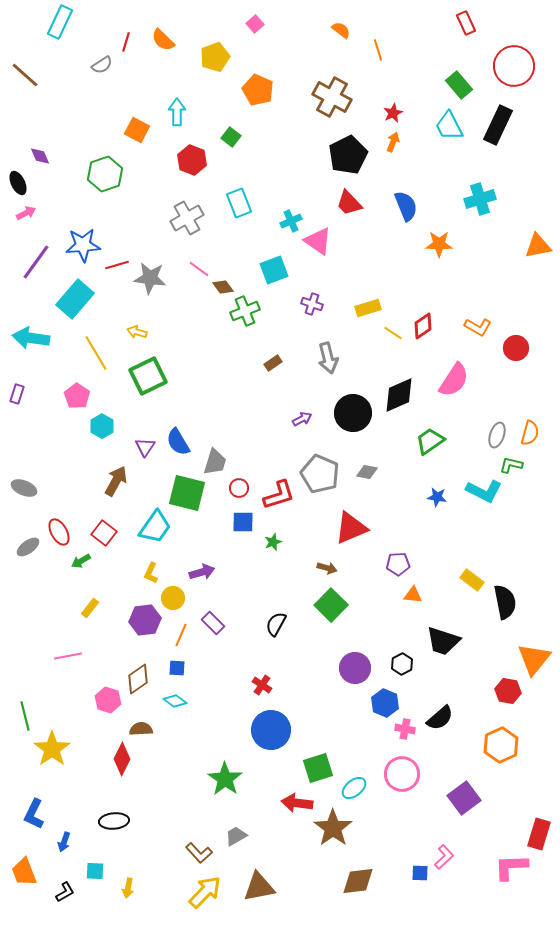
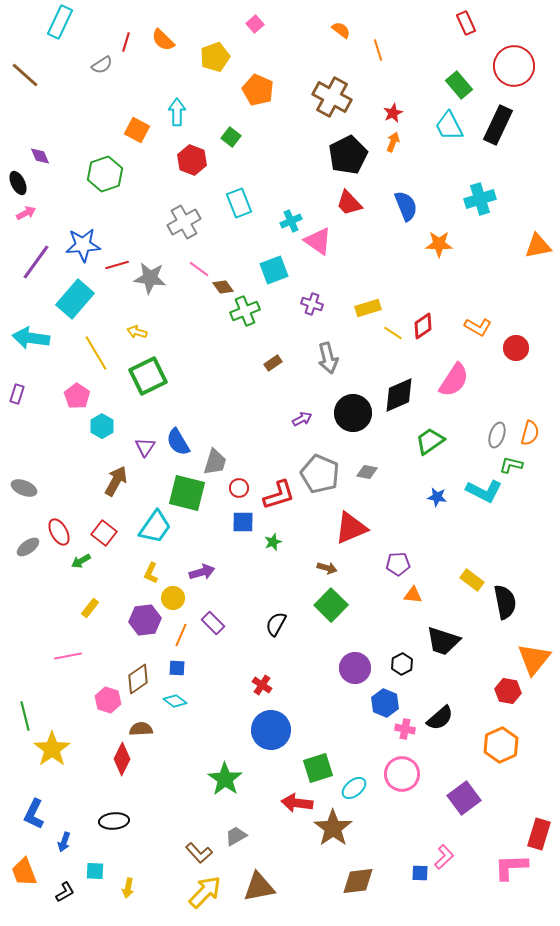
gray cross at (187, 218): moved 3 px left, 4 px down
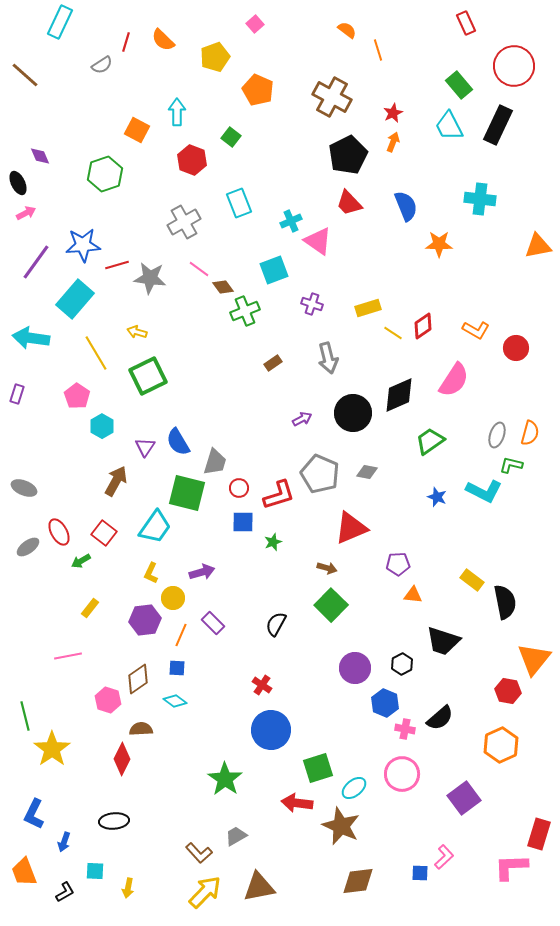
orange semicircle at (341, 30): moved 6 px right
cyan cross at (480, 199): rotated 24 degrees clockwise
orange L-shape at (478, 327): moved 2 px left, 3 px down
blue star at (437, 497): rotated 12 degrees clockwise
brown star at (333, 828): moved 8 px right, 2 px up; rotated 12 degrees counterclockwise
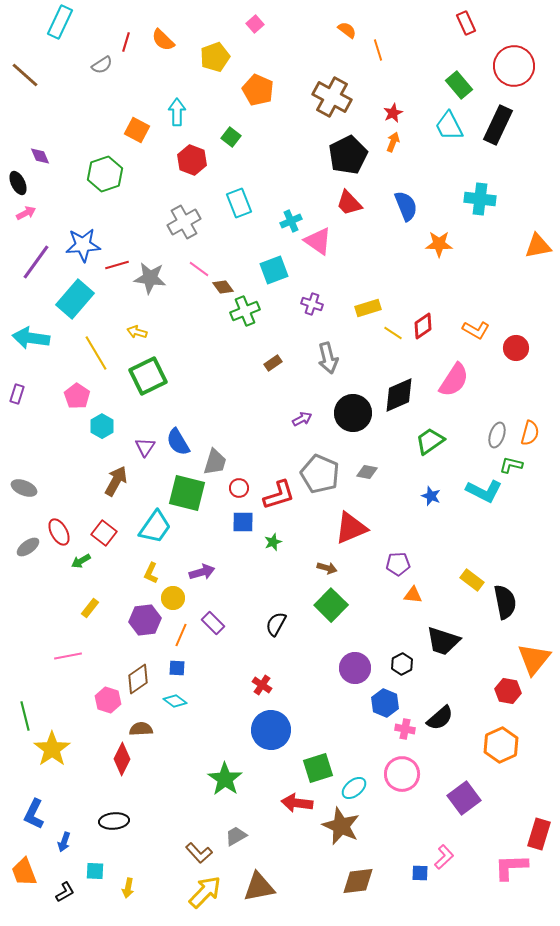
blue star at (437, 497): moved 6 px left, 1 px up
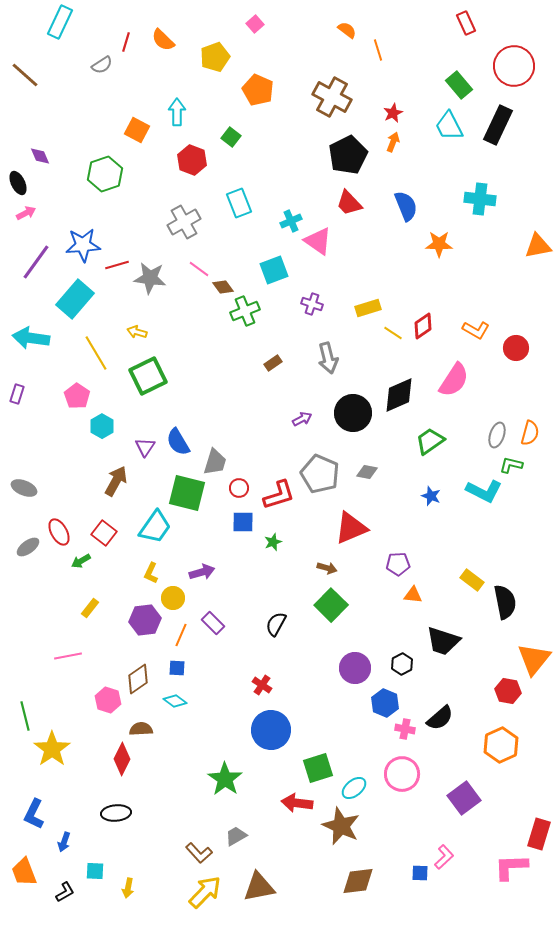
black ellipse at (114, 821): moved 2 px right, 8 px up
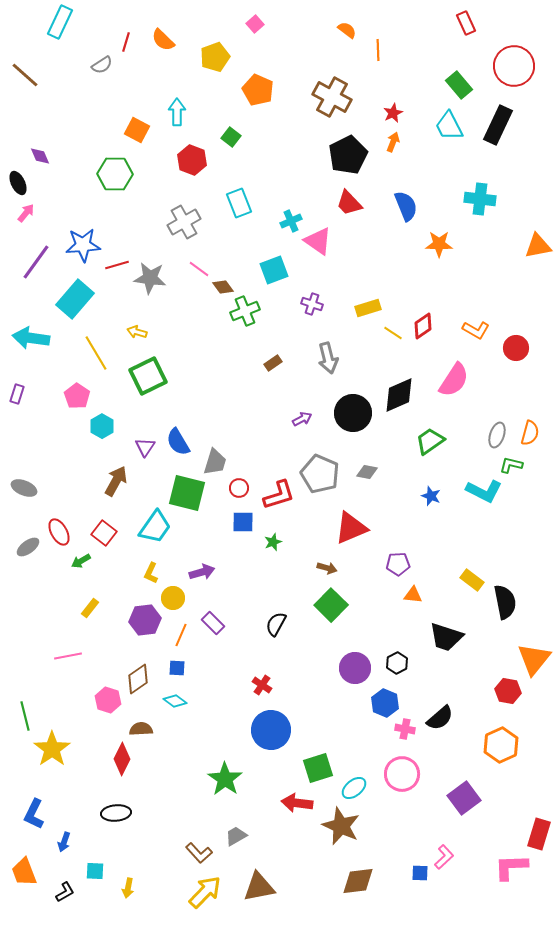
orange line at (378, 50): rotated 15 degrees clockwise
green hexagon at (105, 174): moved 10 px right; rotated 20 degrees clockwise
pink arrow at (26, 213): rotated 24 degrees counterclockwise
black trapezoid at (443, 641): moved 3 px right, 4 px up
black hexagon at (402, 664): moved 5 px left, 1 px up
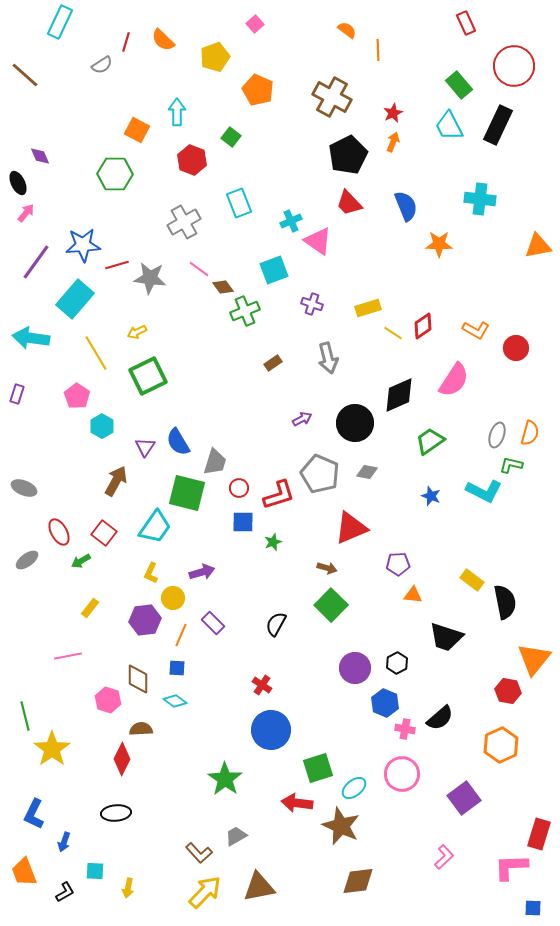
yellow arrow at (137, 332): rotated 42 degrees counterclockwise
black circle at (353, 413): moved 2 px right, 10 px down
gray ellipse at (28, 547): moved 1 px left, 13 px down
brown diamond at (138, 679): rotated 56 degrees counterclockwise
blue square at (420, 873): moved 113 px right, 35 px down
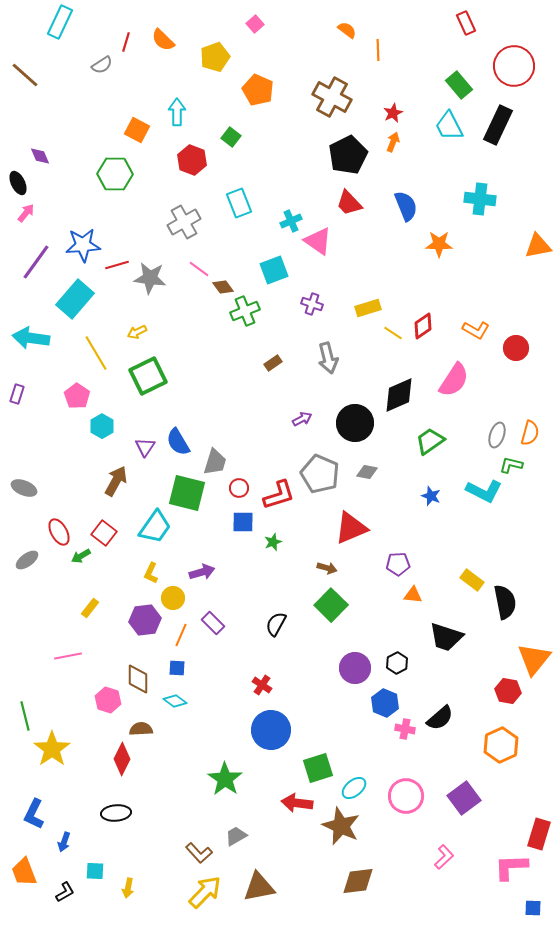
green arrow at (81, 561): moved 5 px up
pink circle at (402, 774): moved 4 px right, 22 px down
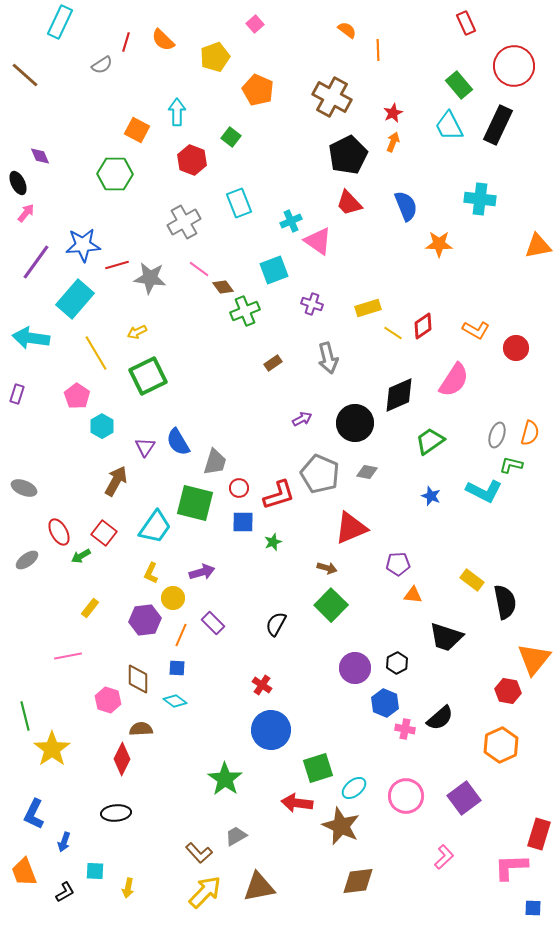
green square at (187, 493): moved 8 px right, 10 px down
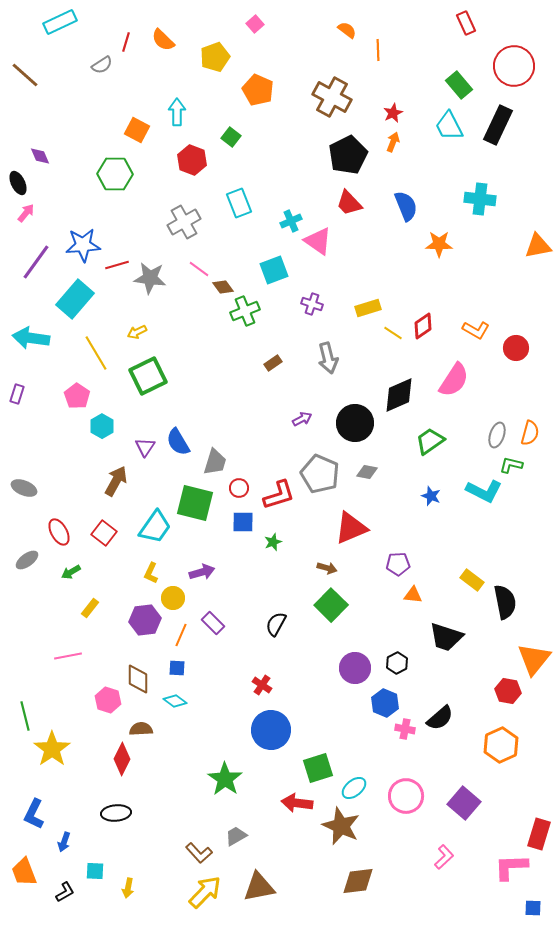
cyan rectangle at (60, 22): rotated 40 degrees clockwise
green arrow at (81, 556): moved 10 px left, 16 px down
purple square at (464, 798): moved 5 px down; rotated 12 degrees counterclockwise
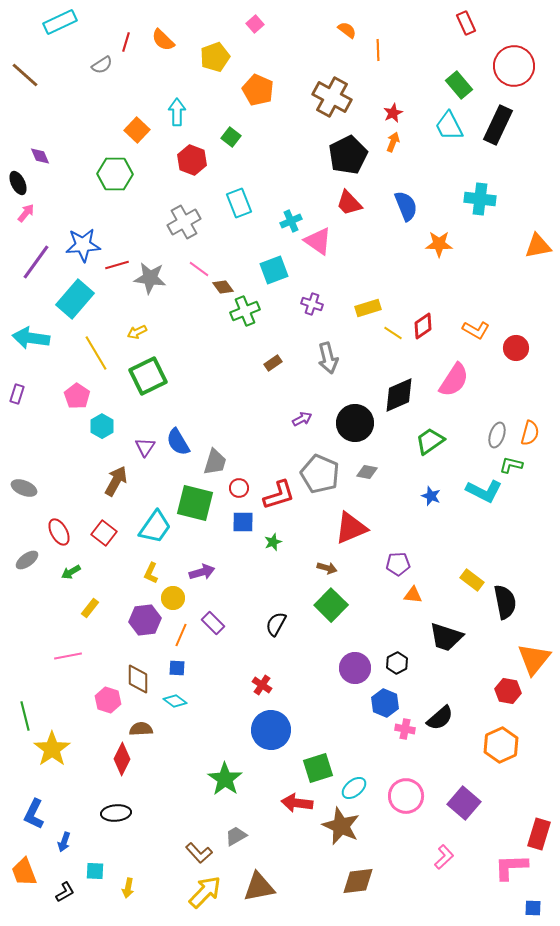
orange square at (137, 130): rotated 15 degrees clockwise
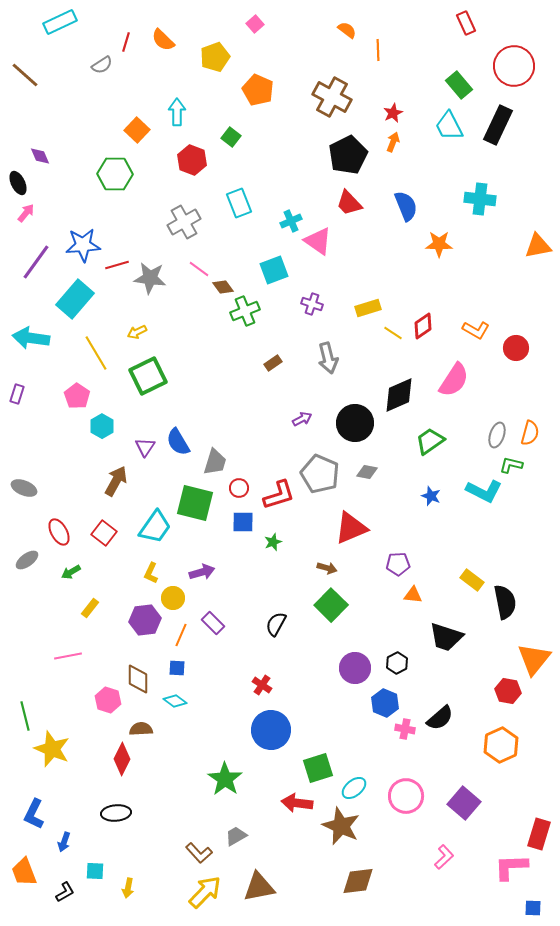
yellow star at (52, 749): rotated 15 degrees counterclockwise
